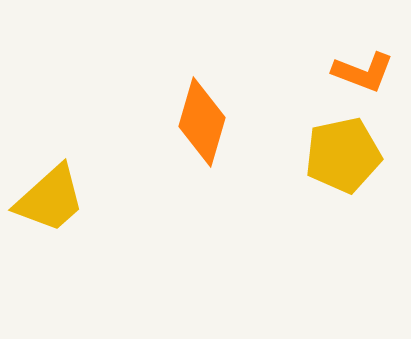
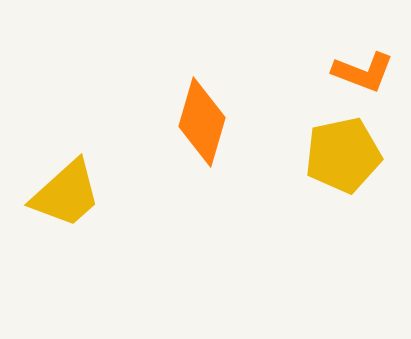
yellow trapezoid: moved 16 px right, 5 px up
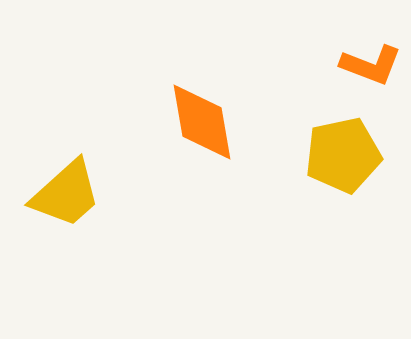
orange L-shape: moved 8 px right, 7 px up
orange diamond: rotated 26 degrees counterclockwise
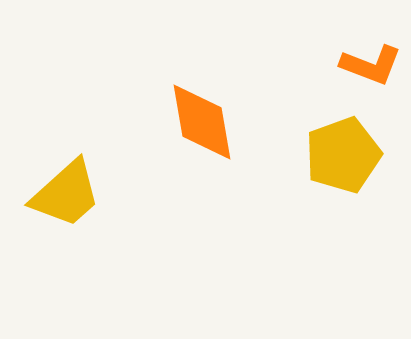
yellow pentagon: rotated 8 degrees counterclockwise
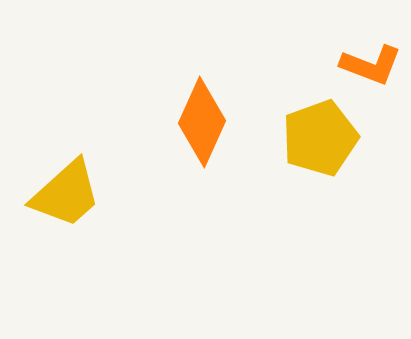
orange diamond: rotated 34 degrees clockwise
yellow pentagon: moved 23 px left, 17 px up
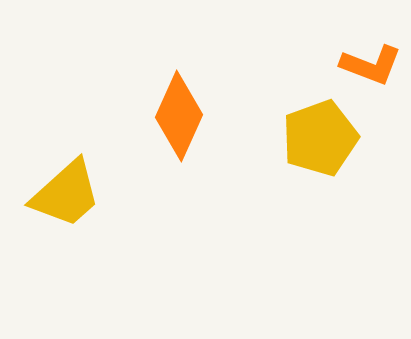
orange diamond: moved 23 px left, 6 px up
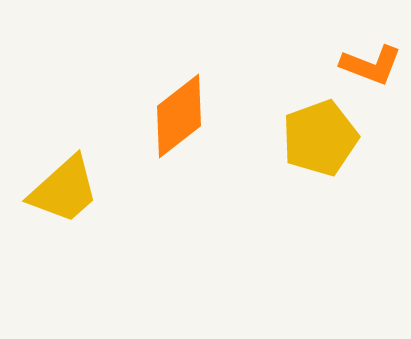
orange diamond: rotated 28 degrees clockwise
yellow trapezoid: moved 2 px left, 4 px up
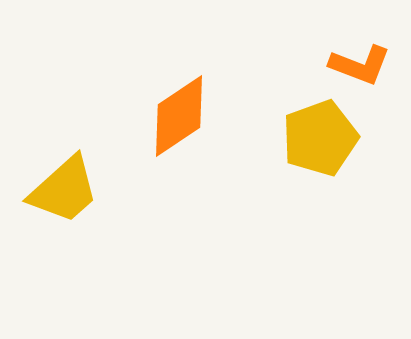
orange L-shape: moved 11 px left
orange diamond: rotated 4 degrees clockwise
